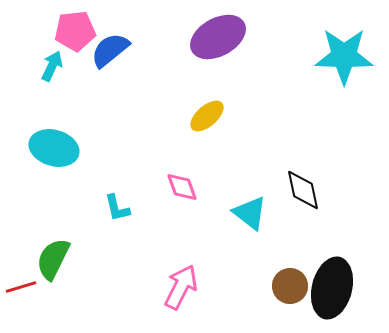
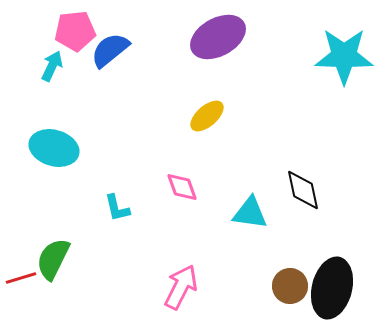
cyan triangle: rotated 30 degrees counterclockwise
red line: moved 9 px up
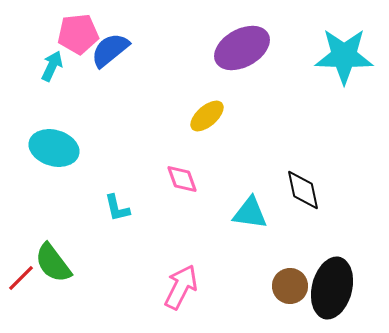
pink pentagon: moved 3 px right, 3 px down
purple ellipse: moved 24 px right, 11 px down
pink diamond: moved 8 px up
green semicircle: moved 4 px down; rotated 63 degrees counterclockwise
red line: rotated 28 degrees counterclockwise
